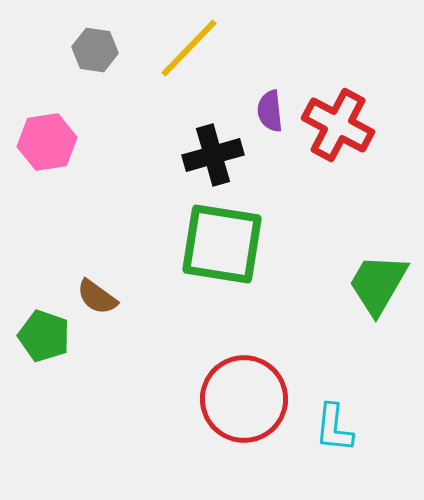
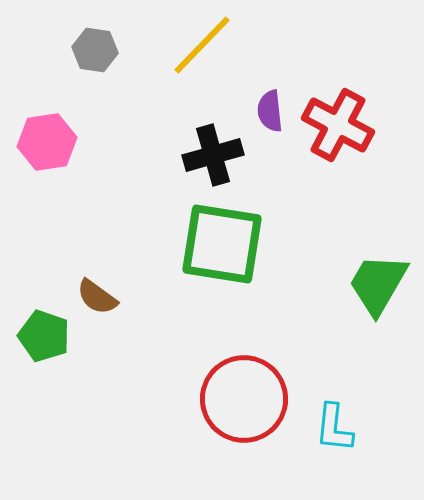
yellow line: moved 13 px right, 3 px up
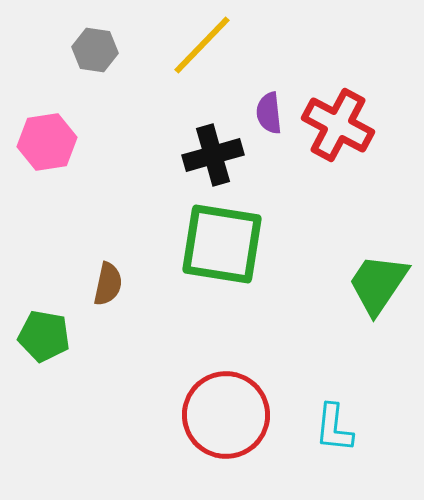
purple semicircle: moved 1 px left, 2 px down
green trapezoid: rotated 4 degrees clockwise
brown semicircle: moved 11 px right, 13 px up; rotated 114 degrees counterclockwise
green pentagon: rotated 9 degrees counterclockwise
red circle: moved 18 px left, 16 px down
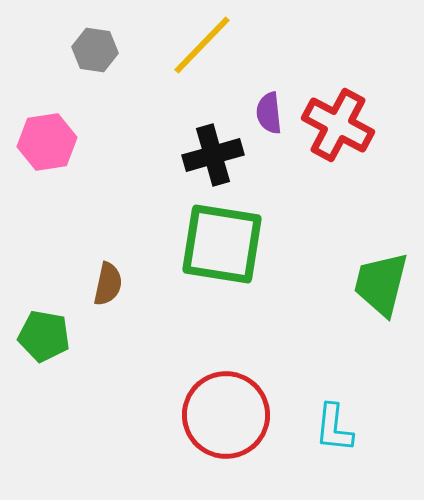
green trapezoid: moved 3 px right; rotated 20 degrees counterclockwise
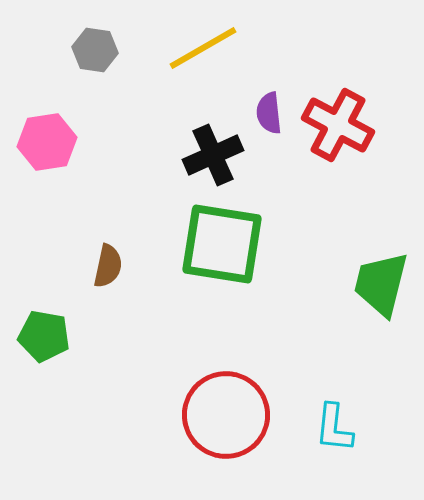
yellow line: moved 1 px right, 3 px down; rotated 16 degrees clockwise
black cross: rotated 8 degrees counterclockwise
brown semicircle: moved 18 px up
